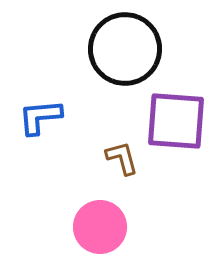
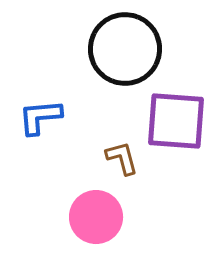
pink circle: moved 4 px left, 10 px up
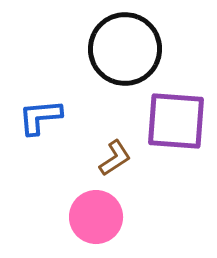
brown L-shape: moved 7 px left; rotated 72 degrees clockwise
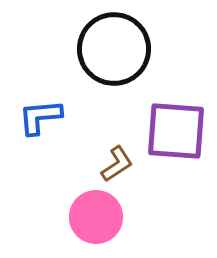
black circle: moved 11 px left
purple square: moved 10 px down
brown L-shape: moved 2 px right, 6 px down
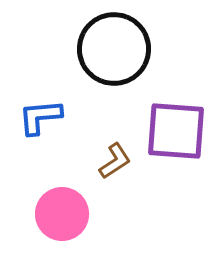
brown L-shape: moved 2 px left, 3 px up
pink circle: moved 34 px left, 3 px up
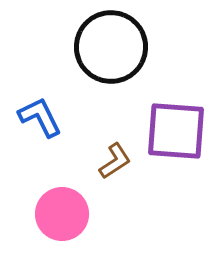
black circle: moved 3 px left, 2 px up
blue L-shape: rotated 69 degrees clockwise
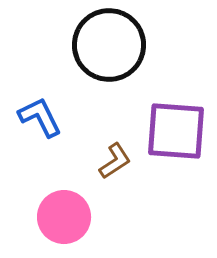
black circle: moved 2 px left, 2 px up
pink circle: moved 2 px right, 3 px down
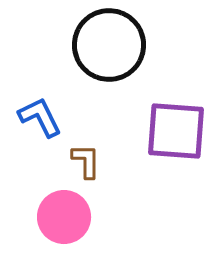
brown L-shape: moved 29 px left; rotated 57 degrees counterclockwise
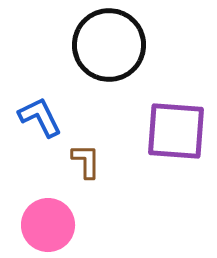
pink circle: moved 16 px left, 8 px down
